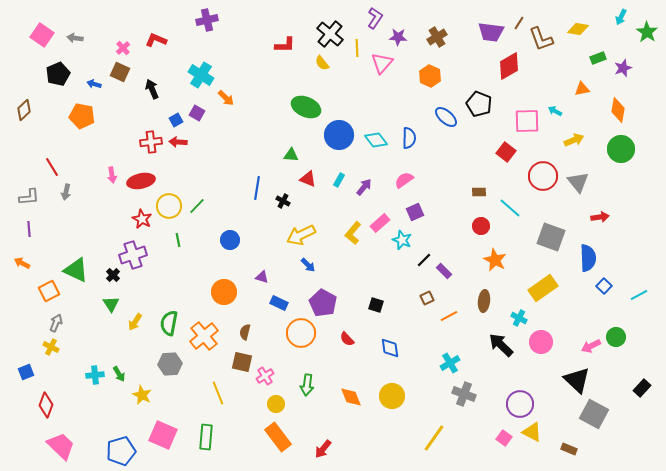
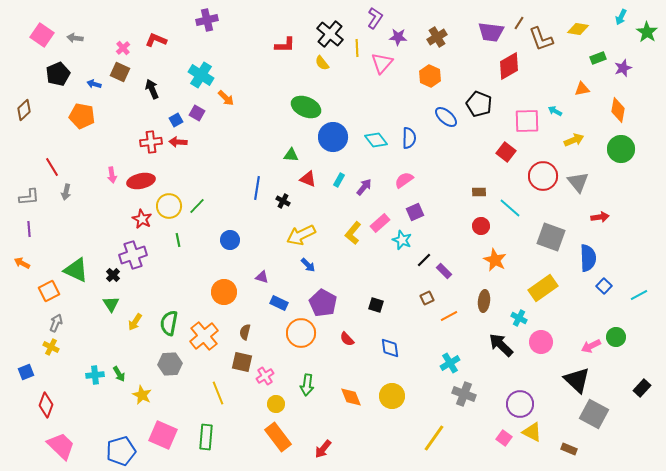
blue circle at (339, 135): moved 6 px left, 2 px down
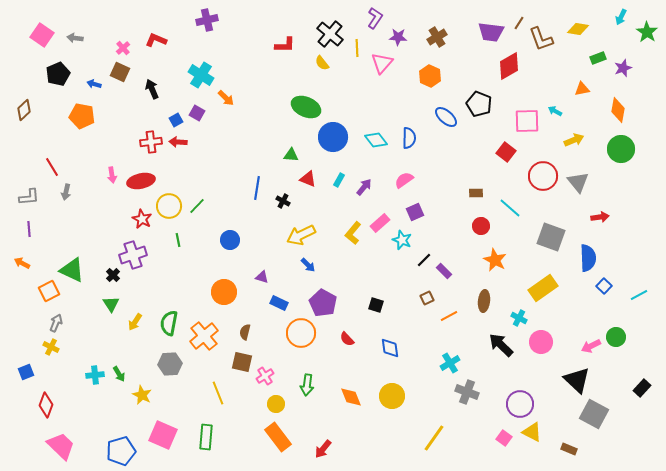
brown rectangle at (479, 192): moved 3 px left, 1 px down
green triangle at (76, 270): moved 4 px left
gray cross at (464, 394): moved 3 px right, 2 px up
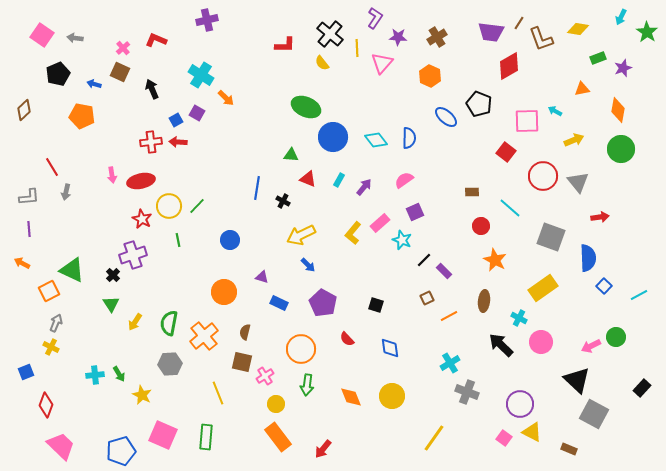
brown rectangle at (476, 193): moved 4 px left, 1 px up
orange circle at (301, 333): moved 16 px down
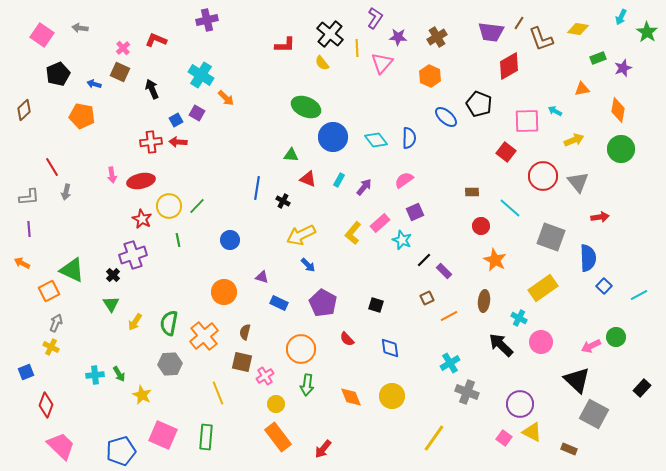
gray arrow at (75, 38): moved 5 px right, 10 px up
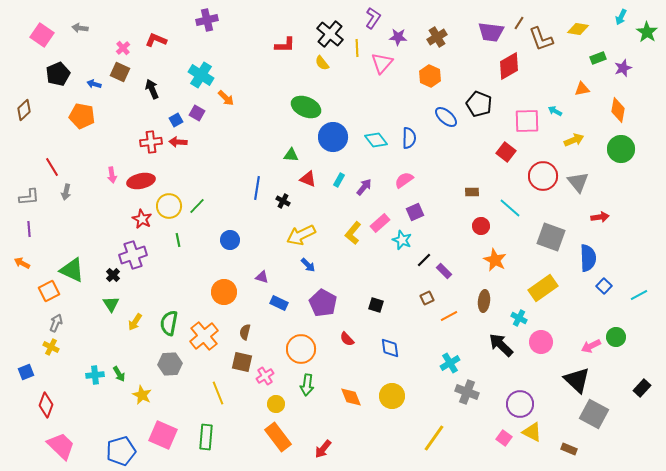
purple L-shape at (375, 18): moved 2 px left
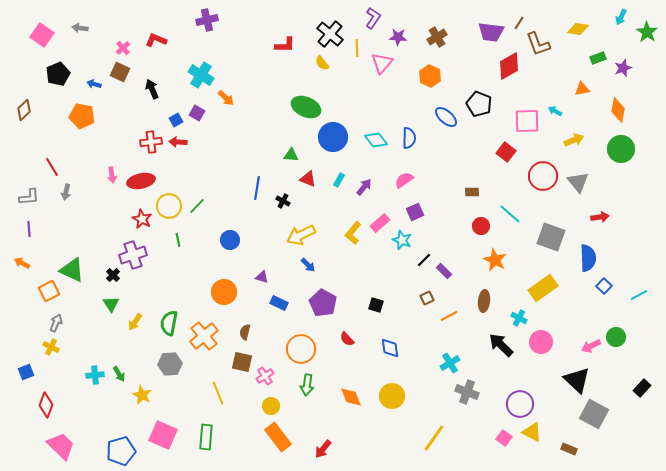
brown L-shape at (541, 39): moved 3 px left, 5 px down
cyan line at (510, 208): moved 6 px down
yellow circle at (276, 404): moved 5 px left, 2 px down
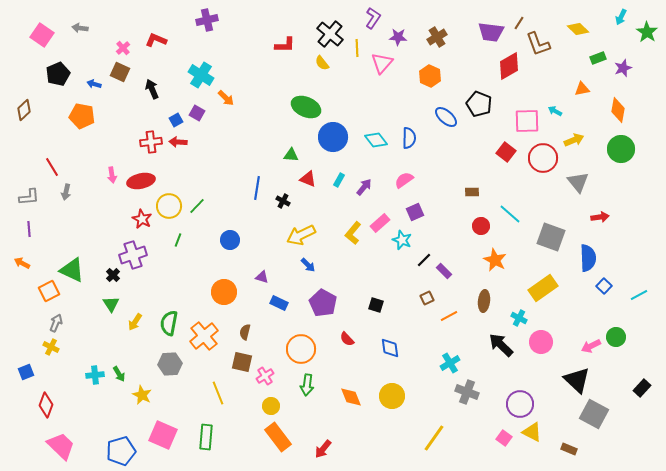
yellow diamond at (578, 29): rotated 35 degrees clockwise
red circle at (543, 176): moved 18 px up
green line at (178, 240): rotated 32 degrees clockwise
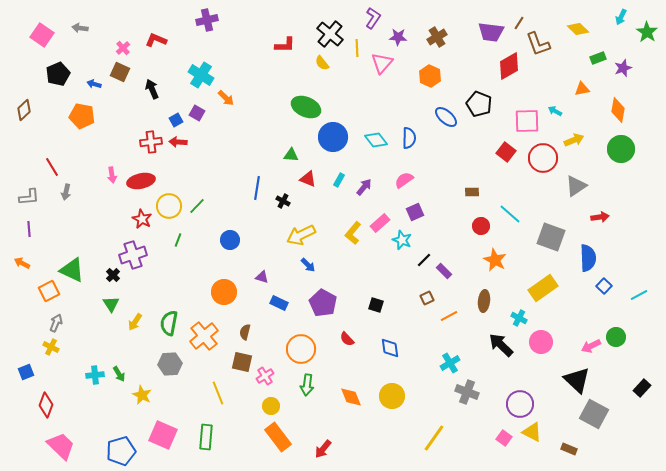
gray triangle at (578, 182): moved 2 px left, 4 px down; rotated 35 degrees clockwise
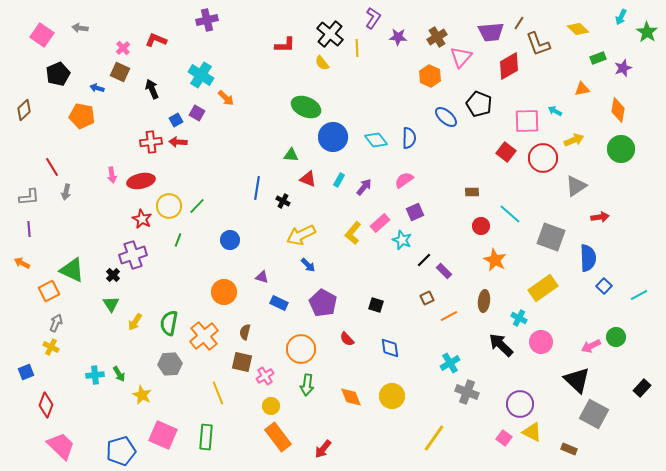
purple trapezoid at (491, 32): rotated 12 degrees counterclockwise
pink triangle at (382, 63): moved 79 px right, 6 px up
blue arrow at (94, 84): moved 3 px right, 4 px down
